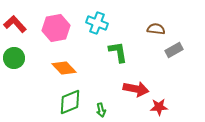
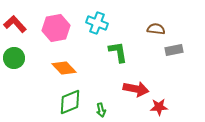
gray rectangle: rotated 18 degrees clockwise
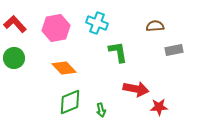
brown semicircle: moved 1 px left, 3 px up; rotated 12 degrees counterclockwise
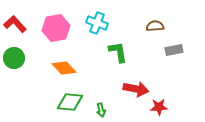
green diamond: rotated 28 degrees clockwise
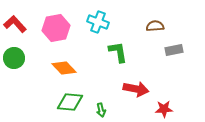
cyan cross: moved 1 px right, 1 px up
red star: moved 5 px right, 2 px down
